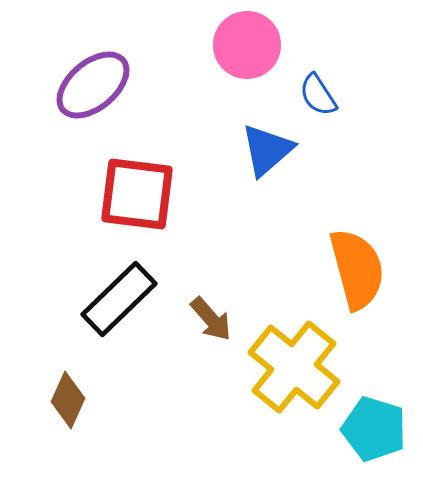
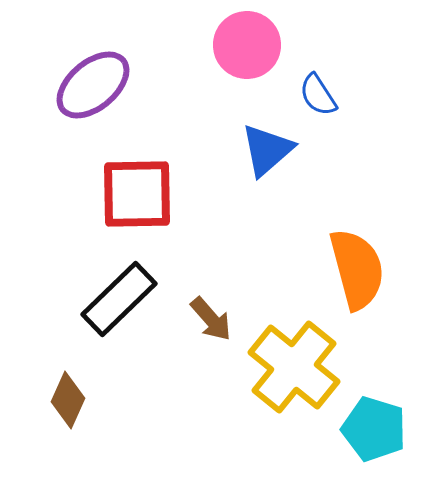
red square: rotated 8 degrees counterclockwise
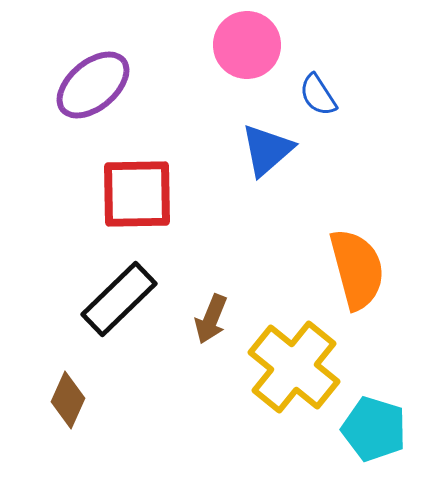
brown arrow: rotated 63 degrees clockwise
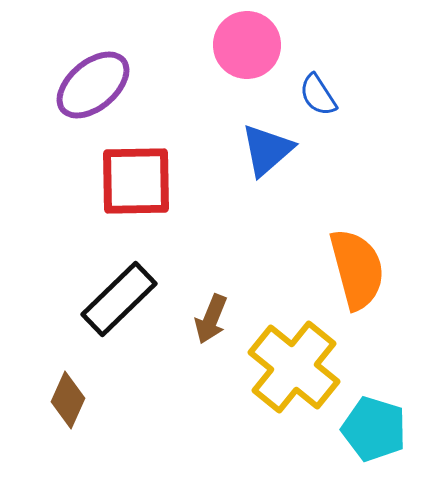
red square: moved 1 px left, 13 px up
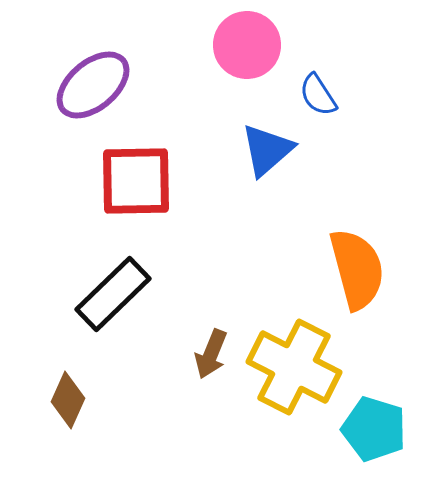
black rectangle: moved 6 px left, 5 px up
brown arrow: moved 35 px down
yellow cross: rotated 12 degrees counterclockwise
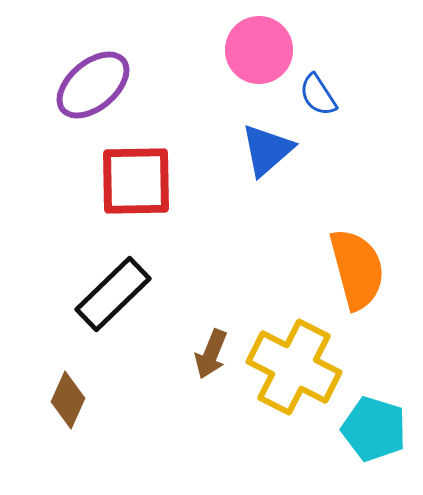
pink circle: moved 12 px right, 5 px down
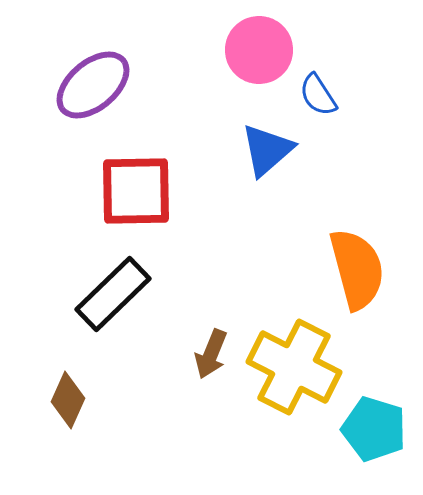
red square: moved 10 px down
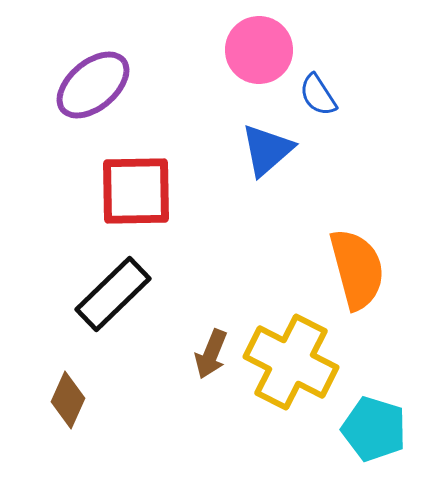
yellow cross: moved 3 px left, 5 px up
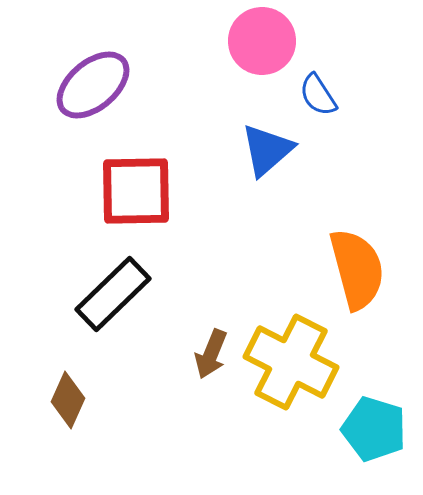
pink circle: moved 3 px right, 9 px up
